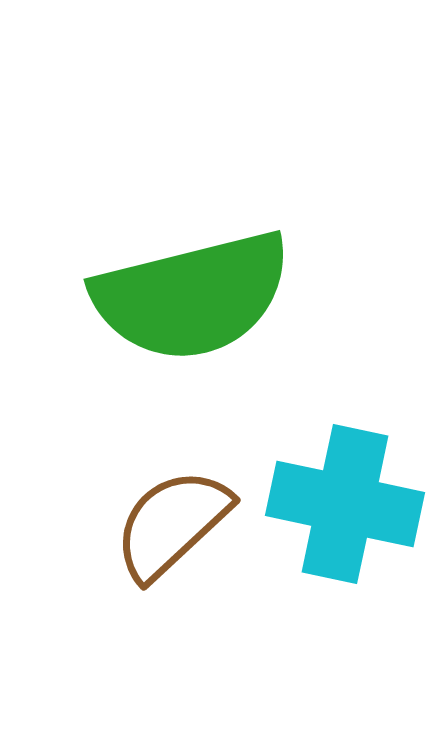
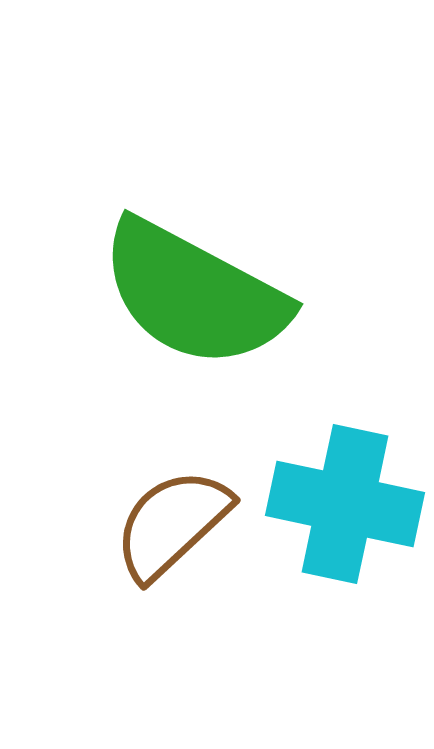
green semicircle: moved 2 px right, 2 px up; rotated 42 degrees clockwise
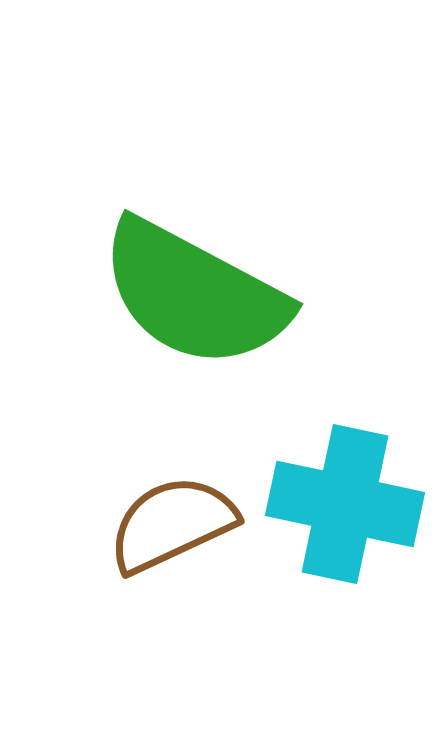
brown semicircle: rotated 18 degrees clockwise
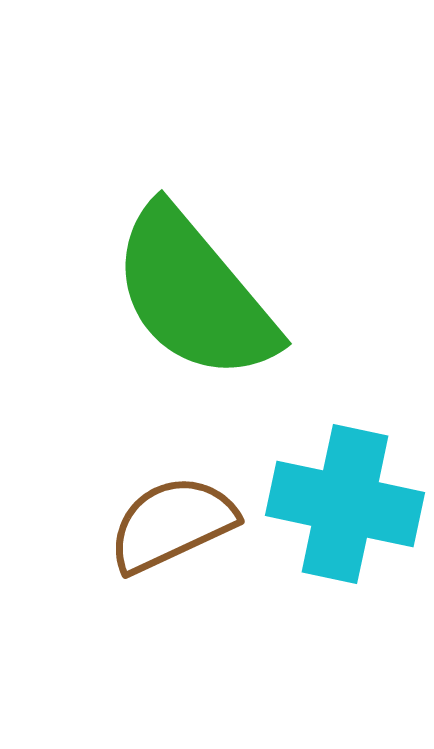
green semicircle: rotated 22 degrees clockwise
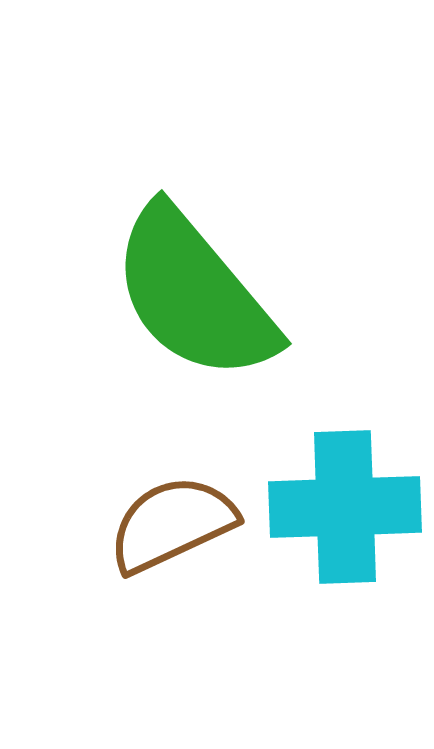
cyan cross: moved 3 px down; rotated 14 degrees counterclockwise
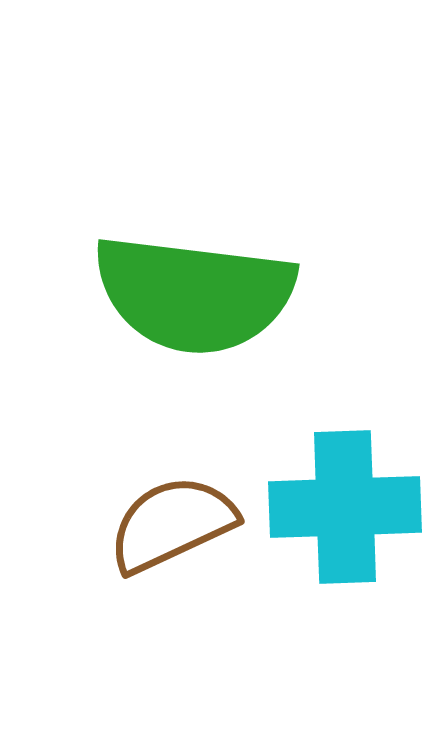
green semicircle: rotated 43 degrees counterclockwise
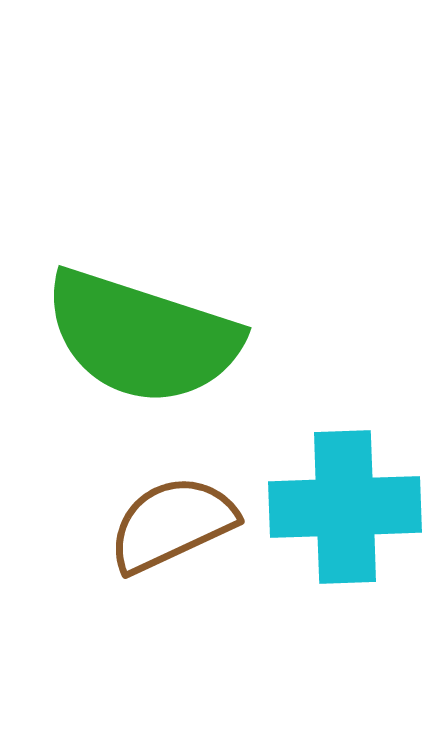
green semicircle: moved 52 px left, 43 px down; rotated 11 degrees clockwise
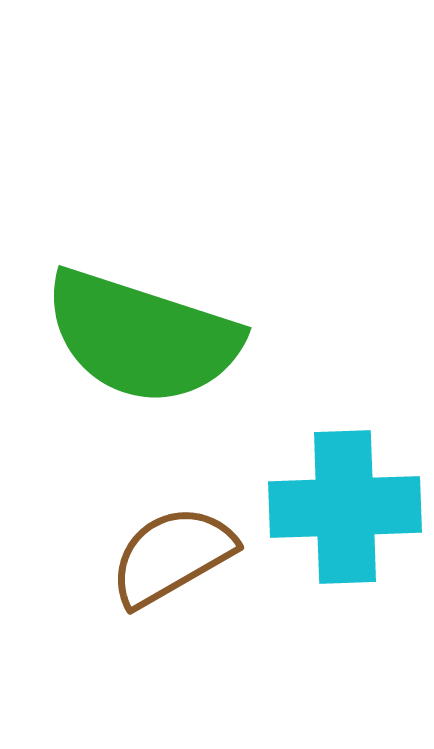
brown semicircle: moved 32 px down; rotated 5 degrees counterclockwise
